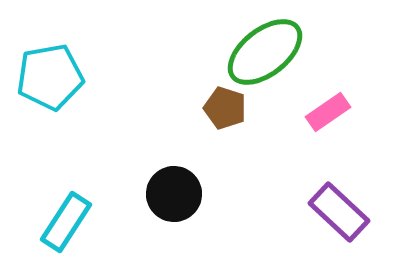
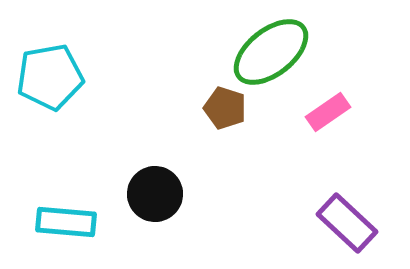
green ellipse: moved 6 px right
black circle: moved 19 px left
purple rectangle: moved 8 px right, 11 px down
cyan rectangle: rotated 62 degrees clockwise
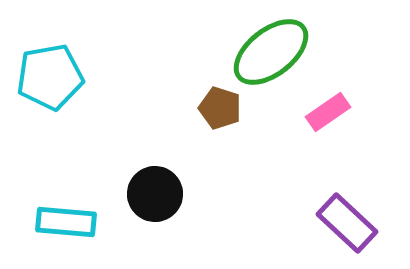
brown pentagon: moved 5 px left
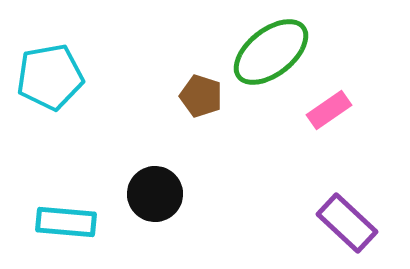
brown pentagon: moved 19 px left, 12 px up
pink rectangle: moved 1 px right, 2 px up
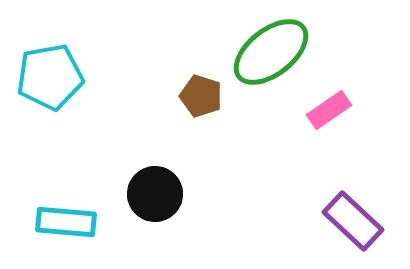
purple rectangle: moved 6 px right, 2 px up
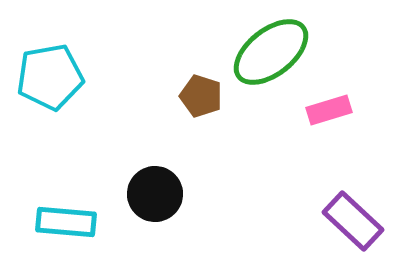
pink rectangle: rotated 18 degrees clockwise
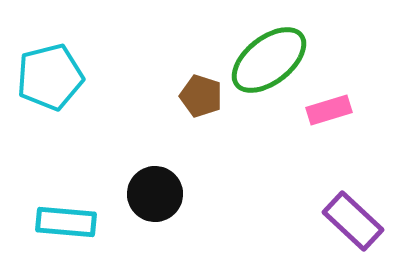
green ellipse: moved 2 px left, 8 px down
cyan pentagon: rotated 4 degrees counterclockwise
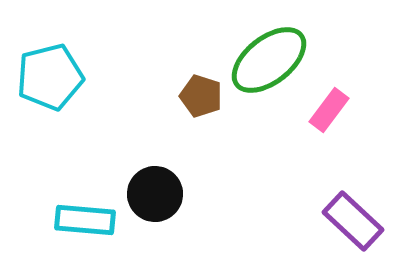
pink rectangle: rotated 36 degrees counterclockwise
cyan rectangle: moved 19 px right, 2 px up
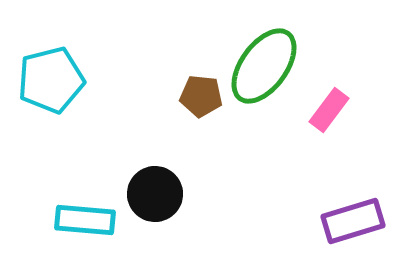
green ellipse: moved 5 px left, 6 px down; rotated 16 degrees counterclockwise
cyan pentagon: moved 1 px right, 3 px down
brown pentagon: rotated 12 degrees counterclockwise
purple rectangle: rotated 60 degrees counterclockwise
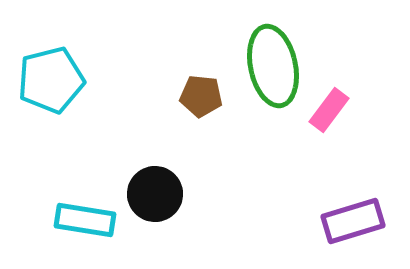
green ellipse: moved 9 px right; rotated 48 degrees counterclockwise
cyan rectangle: rotated 4 degrees clockwise
